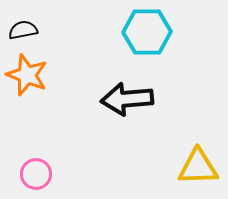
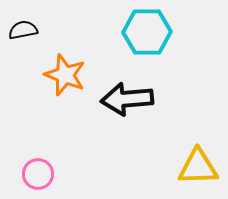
orange star: moved 38 px right
pink circle: moved 2 px right
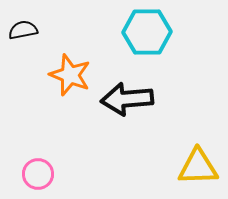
orange star: moved 5 px right
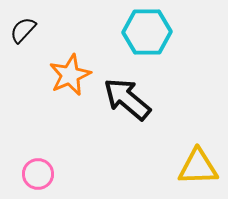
black semicircle: rotated 36 degrees counterclockwise
orange star: rotated 27 degrees clockwise
black arrow: rotated 45 degrees clockwise
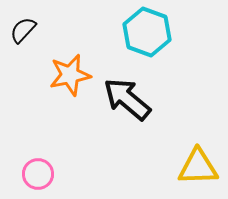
cyan hexagon: rotated 21 degrees clockwise
orange star: rotated 12 degrees clockwise
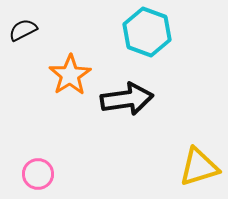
black semicircle: rotated 20 degrees clockwise
orange star: rotated 21 degrees counterclockwise
black arrow: rotated 132 degrees clockwise
yellow triangle: moved 1 px right; rotated 15 degrees counterclockwise
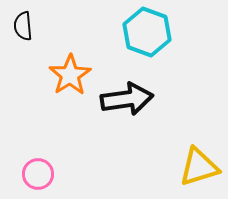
black semicircle: moved 4 px up; rotated 68 degrees counterclockwise
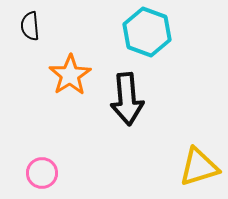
black semicircle: moved 7 px right
black arrow: rotated 93 degrees clockwise
pink circle: moved 4 px right, 1 px up
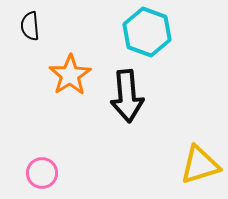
black arrow: moved 3 px up
yellow triangle: moved 1 px right, 2 px up
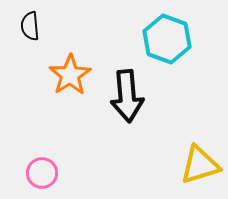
cyan hexagon: moved 20 px right, 7 px down
